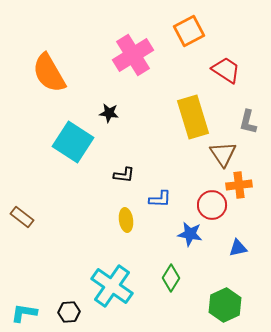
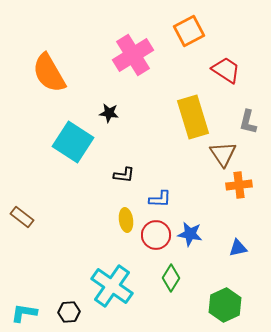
red circle: moved 56 px left, 30 px down
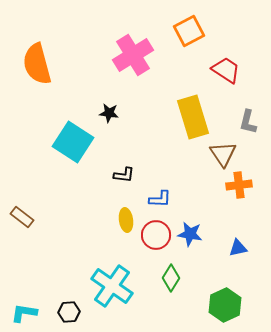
orange semicircle: moved 12 px left, 9 px up; rotated 15 degrees clockwise
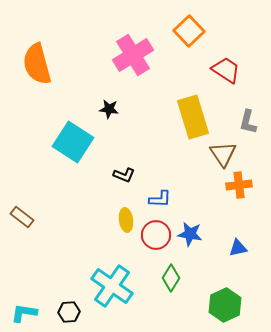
orange square: rotated 16 degrees counterclockwise
black star: moved 4 px up
black L-shape: rotated 15 degrees clockwise
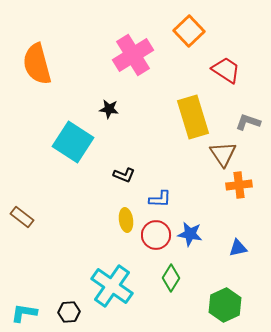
gray L-shape: rotated 95 degrees clockwise
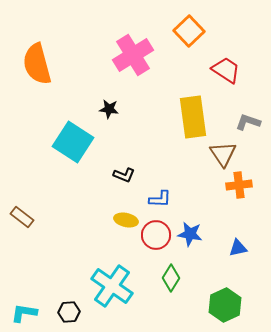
yellow rectangle: rotated 9 degrees clockwise
yellow ellipse: rotated 70 degrees counterclockwise
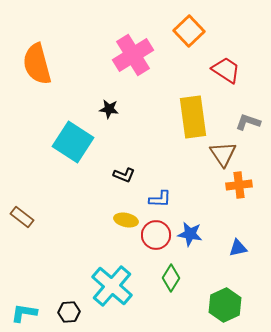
cyan cross: rotated 6 degrees clockwise
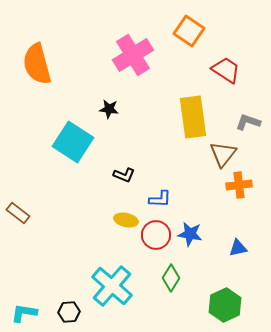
orange square: rotated 12 degrees counterclockwise
brown triangle: rotated 12 degrees clockwise
brown rectangle: moved 4 px left, 4 px up
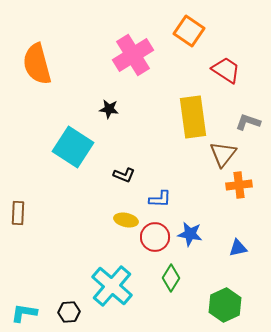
cyan square: moved 5 px down
brown rectangle: rotated 55 degrees clockwise
red circle: moved 1 px left, 2 px down
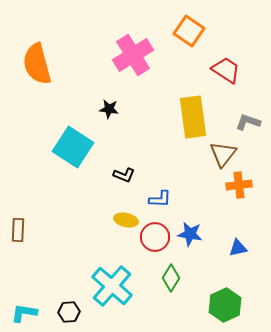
brown rectangle: moved 17 px down
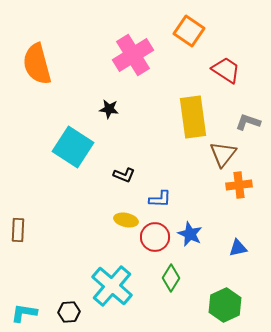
blue star: rotated 15 degrees clockwise
